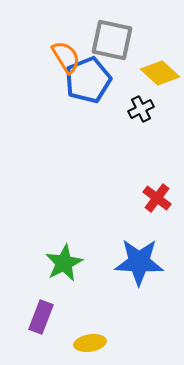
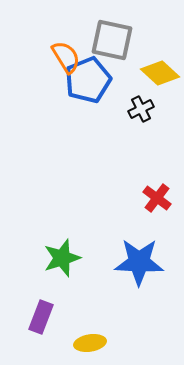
green star: moved 2 px left, 5 px up; rotated 9 degrees clockwise
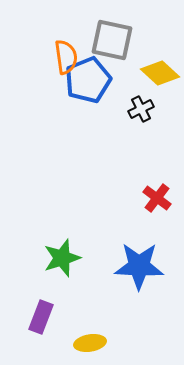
orange semicircle: rotated 24 degrees clockwise
blue star: moved 4 px down
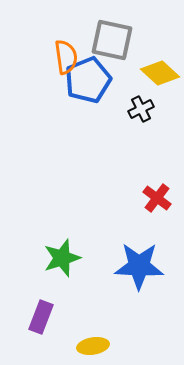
yellow ellipse: moved 3 px right, 3 px down
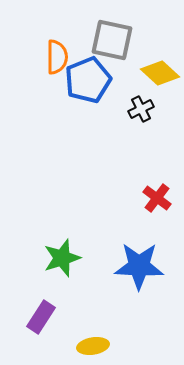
orange semicircle: moved 9 px left; rotated 8 degrees clockwise
purple rectangle: rotated 12 degrees clockwise
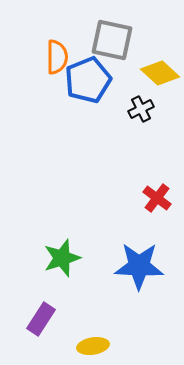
purple rectangle: moved 2 px down
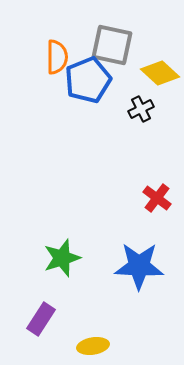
gray square: moved 5 px down
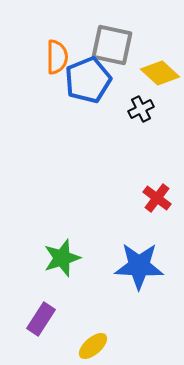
yellow ellipse: rotated 32 degrees counterclockwise
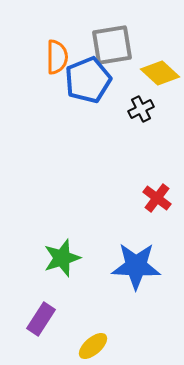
gray square: rotated 21 degrees counterclockwise
blue star: moved 3 px left
